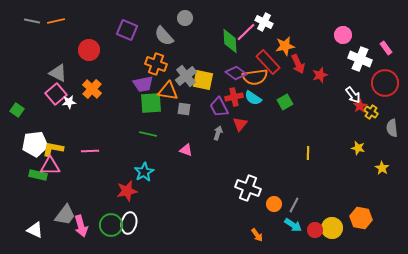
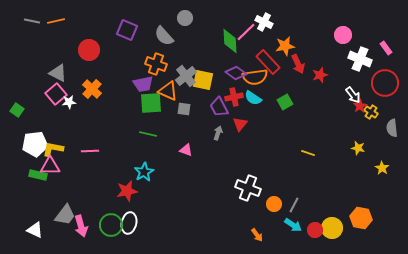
orange triangle at (168, 91): rotated 15 degrees clockwise
yellow line at (308, 153): rotated 72 degrees counterclockwise
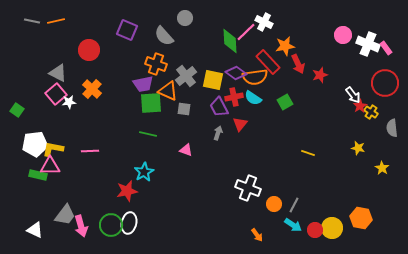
white cross at (360, 59): moved 8 px right, 15 px up
yellow square at (203, 80): moved 10 px right
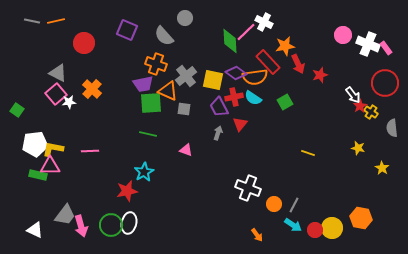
red circle at (89, 50): moved 5 px left, 7 px up
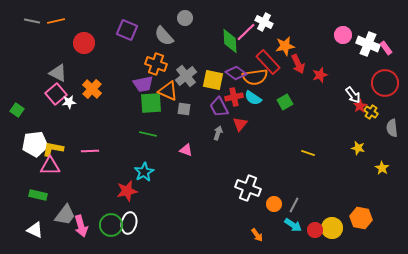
green rectangle at (38, 175): moved 20 px down
